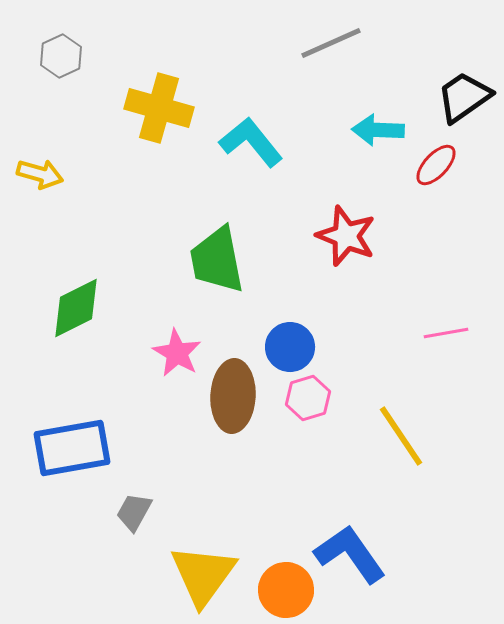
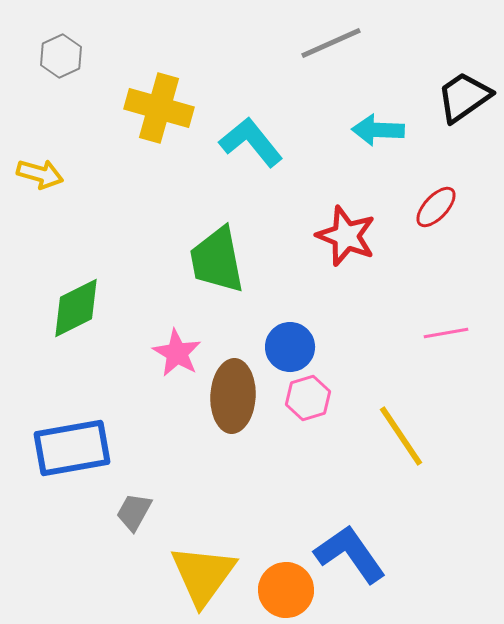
red ellipse: moved 42 px down
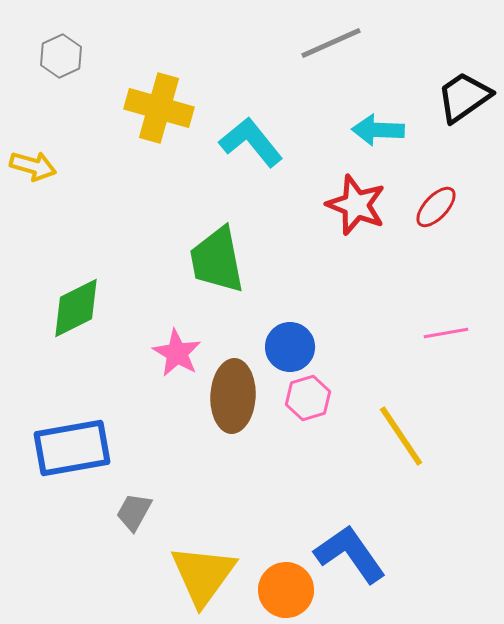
yellow arrow: moved 7 px left, 8 px up
red star: moved 10 px right, 31 px up
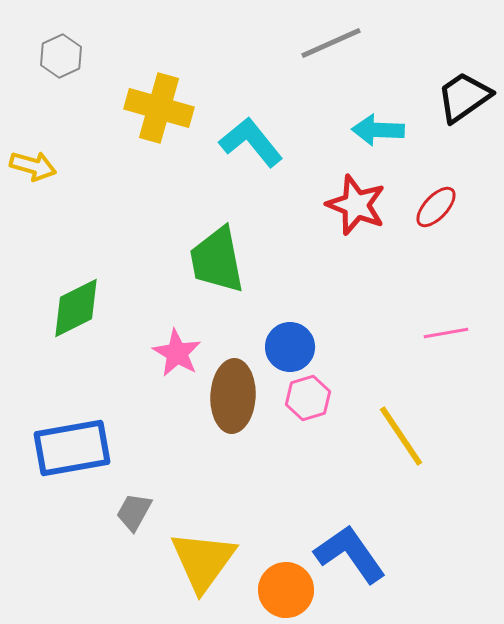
yellow triangle: moved 14 px up
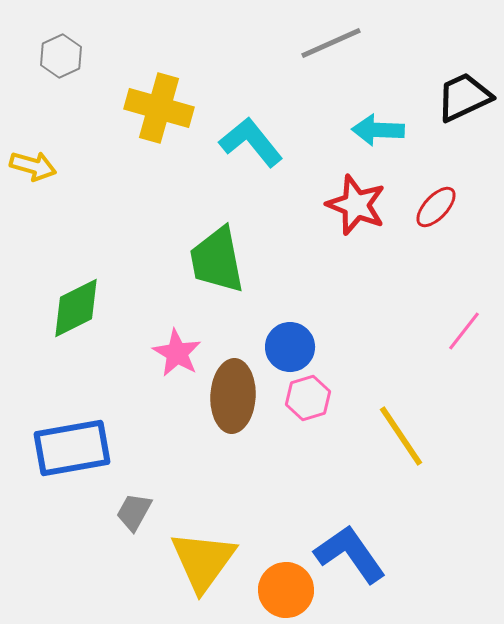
black trapezoid: rotated 10 degrees clockwise
pink line: moved 18 px right, 2 px up; rotated 42 degrees counterclockwise
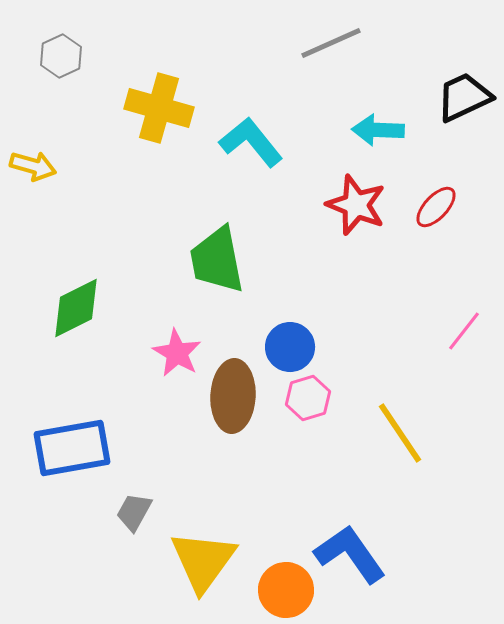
yellow line: moved 1 px left, 3 px up
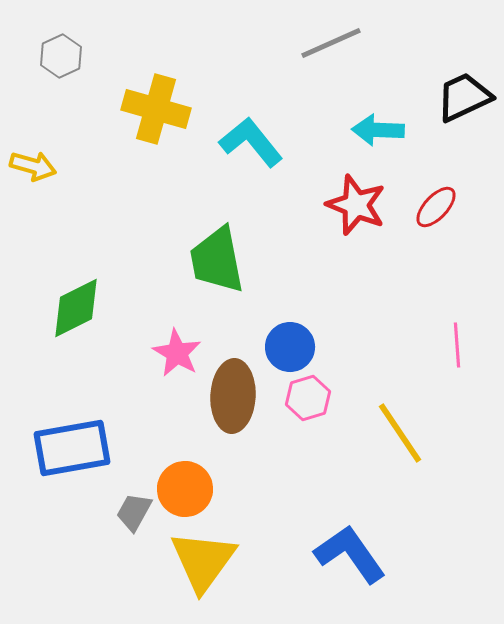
yellow cross: moved 3 px left, 1 px down
pink line: moved 7 px left, 14 px down; rotated 42 degrees counterclockwise
orange circle: moved 101 px left, 101 px up
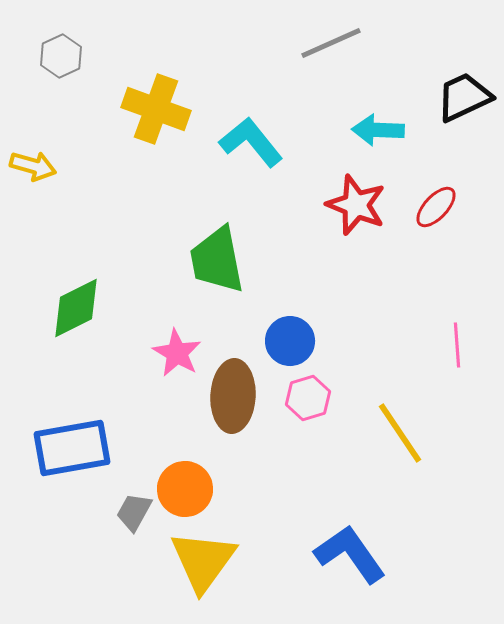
yellow cross: rotated 4 degrees clockwise
blue circle: moved 6 px up
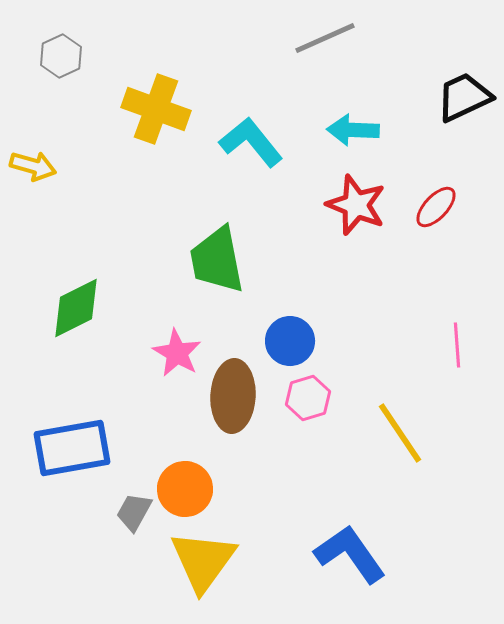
gray line: moved 6 px left, 5 px up
cyan arrow: moved 25 px left
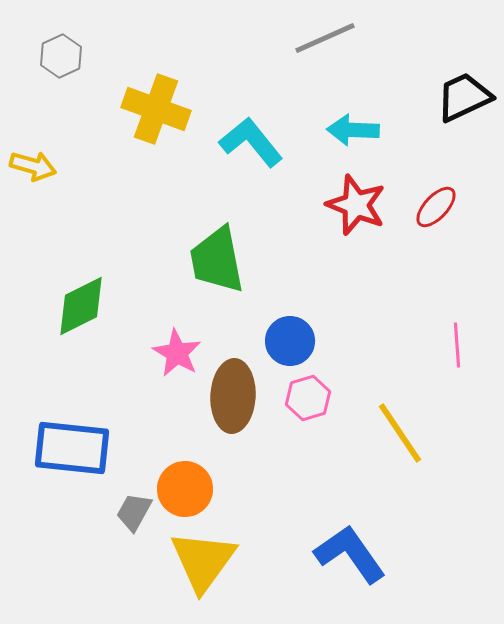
green diamond: moved 5 px right, 2 px up
blue rectangle: rotated 16 degrees clockwise
